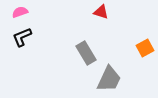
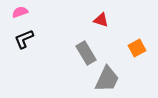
red triangle: moved 8 px down
black L-shape: moved 2 px right, 2 px down
orange square: moved 8 px left
gray trapezoid: moved 2 px left
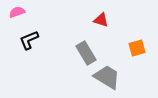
pink semicircle: moved 3 px left
black L-shape: moved 5 px right, 1 px down
orange square: rotated 12 degrees clockwise
gray trapezoid: moved 2 px up; rotated 84 degrees counterclockwise
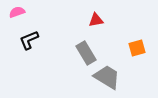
red triangle: moved 5 px left; rotated 28 degrees counterclockwise
